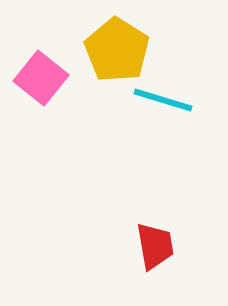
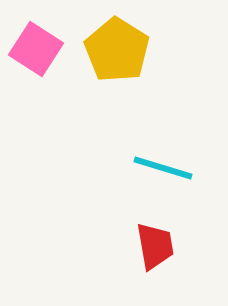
pink square: moved 5 px left, 29 px up; rotated 6 degrees counterclockwise
cyan line: moved 68 px down
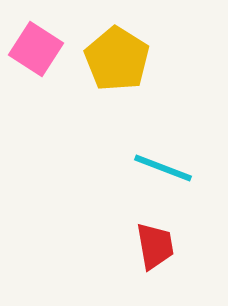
yellow pentagon: moved 9 px down
cyan line: rotated 4 degrees clockwise
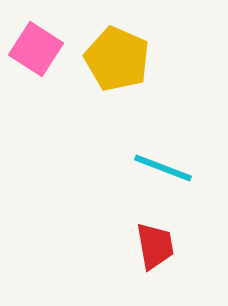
yellow pentagon: rotated 8 degrees counterclockwise
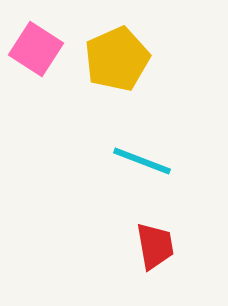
yellow pentagon: rotated 24 degrees clockwise
cyan line: moved 21 px left, 7 px up
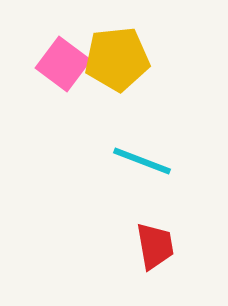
pink square: moved 27 px right, 15 px down; rotated 4 degrees clockwise
yellow pentagon: rotated 18 degrees clockwise
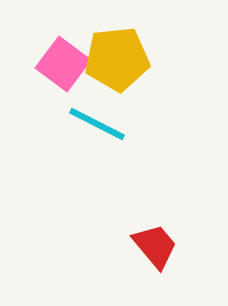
cyan line: moved 45 px left, 37 px up; rotated 6 degrees clockwise
red trapezoid: rotated 30 degrees counterclockwise
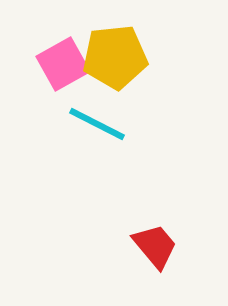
yellow pentagon: moved 2 px left, 2 px up
pink square: rotated 24 degrees clockwise
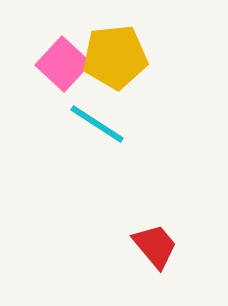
pink square: rotated 18 degrees counterclockwise
cyan line: rotated 6 degrees clockwise
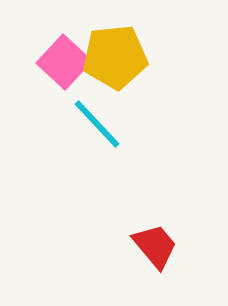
pink square: moved 1 px right, 2 px up
cyan line: rotated 14 degrees clockwise
